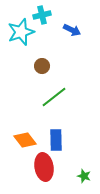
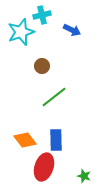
red ellipse: rotated 28 degrees clockwise
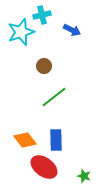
brown circle: moved 2 px right
red ellipse: rotated 72 degrees counterclockwise
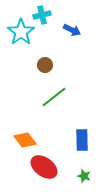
cyan star: rotated 16 degrees counterclockwise
brown circle: moved 1 px right, 1 px up
blue rectangle: moved 26 px right
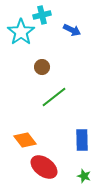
brown circle: moved 3 px left, 2 px down
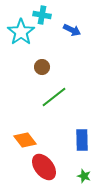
cyan cross: rotated 24 degrees clockwise
red ellipse: rotated 16 degrees clockwise
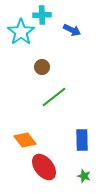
cyan cross: rotated 12 degrees counterclockwise
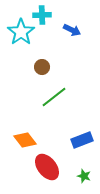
blue rectangle: rotated 70 degrees clockwise
red ellipse: moved 3 px right
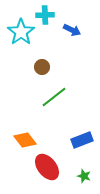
cyan cross: moved 3 px right
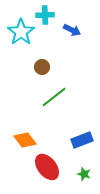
green star: moved 2 px up
